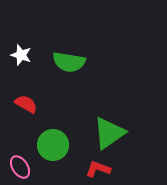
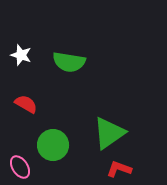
red L-shape: moved 21 px right
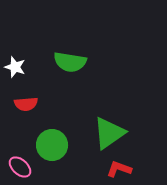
white star: moved 6 px left, 12 px down
green semicircle: moved 1 px right
red semicircle: rotated 145 degrees clockwise
green circle: moved 1 px left
pink ellipse: rotated 15 degrees counterclockwise
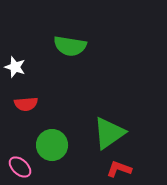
green semicircle: moved 16 px up
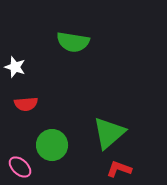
green semicircle: moved 3 px right, 4 px up
green triangle: rotated 6 degrees counterclockwise
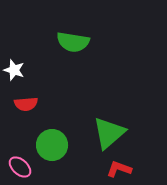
white star: moved 1 px left, 3 px down
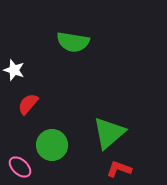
red semicircle: moved 2 px right; rotated 135 degrees clockwise
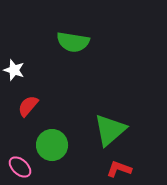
red semicircle: moved 2 px down
green triangle: moved 1 px right, 3 px up
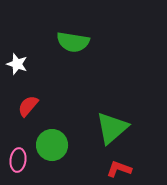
white star: moved 3 px right, 6 px up
green triangle: moved 2 px right, 2 px up
pink ellipse: moved 2 px left, 7 px up; rotated 55 degrees clockwise
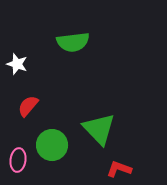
green semicircle: rotated 16 degrees counterclockwise
green triangle: moved 13 px left, 1 px down; rotated 33 degrees counterclockwise
